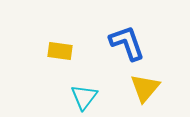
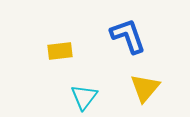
blue L-shape: moved 1 px right, 7 px up
yellow rectangle: rotated 15 degrees counterclockwise
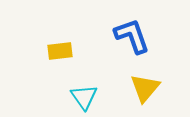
blue L-shape: moved 4 px right
cyan triangle: rotated 12 degrees counterclockwise
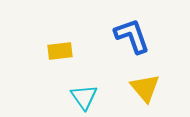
yellow triangle: rotated 20 degrees counterclockwise
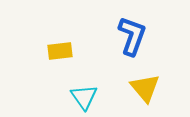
blue L-shape: rotated 39 degrees clockwise
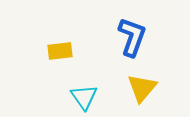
blue L-shape: moved 1 px down
yellow triangle: moved 3 px left; rotated 20 degrees clockwise
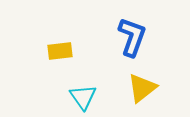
yellow triangle: rotated 12 degrees clockwise
cyan triangle: moved 1 px left
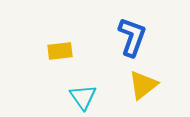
yellow triangle: moved 1 px right, 3 px up
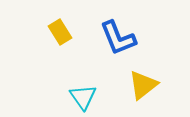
blue L-shape: moved 14 px left, 1 px down; rotated 138 degrees clockwise
yellow rectangle: moved 19 px up; rotated 65 degrees clockwise
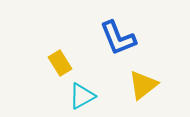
yellow rectangle: moved 31 px down
cyan triangle: moved 1 px left, 1 px up; rotated 36 degrees clockwise
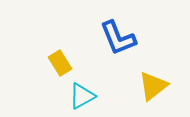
yellow triangle: moved 10 px right, 1 px down
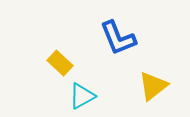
yellow rectangle: rotated 15 degrees counterclockwise
